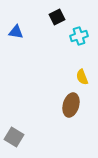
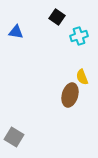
black square: rotated 28 degrees counterclockwise
brown ellipse: moved 1 px left, 10 px up
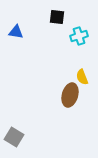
black square: rotated 28 degrees counterclockwise
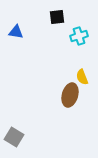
black square: rotated 14 degrees counterclockwise
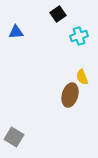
black square: moved 1 px right, 3 px up; rotated 28 degrees counterclockwise
blue triangle: rotated 14 degrees counterclockwise
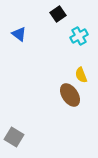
blue triangle: moved 3 px right, 2 px down; rotated 42 degrees clockwise
cyan cross: rotated 12 degrees counterclockwise
yellow semicircle: moved 1 px left, 2 px up
brown ellipse: rotated 50 degrees counterclockwise
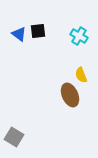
black square: moved 20 px left, 17 px down; rotated 28 degrees clockwise
cyan cross: rotated 30 degrees counterclockwise
brown ellipse: rotated 10 degrees clockwise
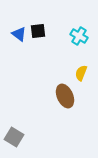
yellow semicircle: moved 2 px up; rotated 42 degrees clockwise
brown ellipse: moved 5 px left, 1 px down
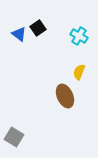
black square: moved 3 px up; rotated 28 degrees counterclockwise
yellow semicircle: moved 2 px left, 1 px up
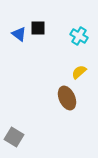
black square: rotated 35 degrees clockwise
yellow semicircle: rotated 28 degrees clockwise
brown ellipse: moved 2 px right, 2 px down
